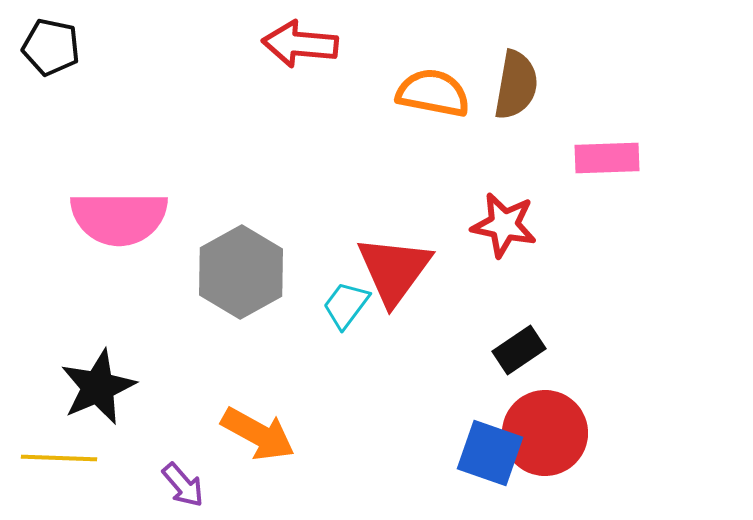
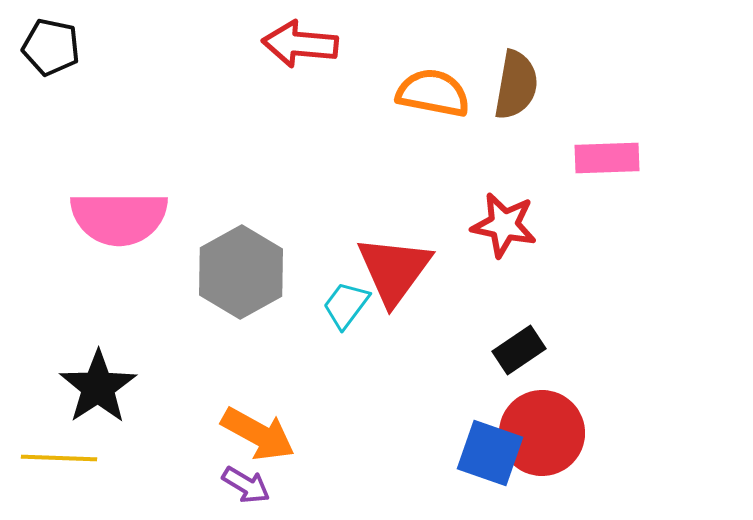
black star: rotated 10 degrees counterclockwise
red circle: moved 3 px left
purple arrow: moved 63 px right; rotated 18 degrees counterclockwise
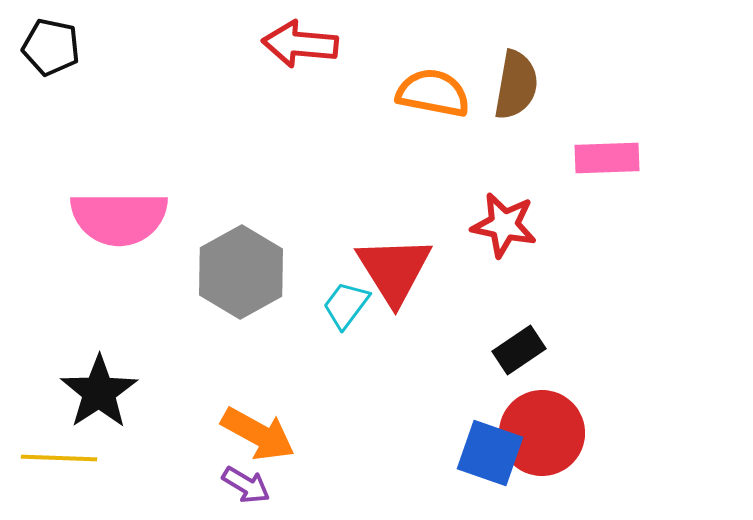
red triangle: rotated 8 degrees counterclockwise
black star: moved 1 px right, 5 px down
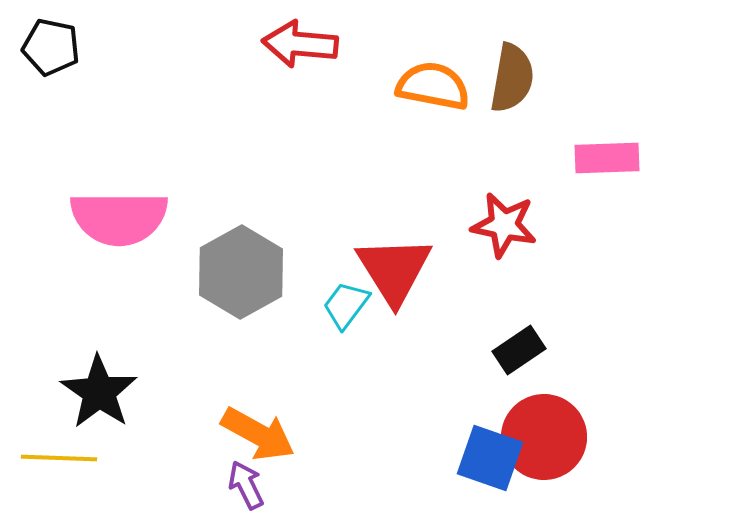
brown semicircle: moved 4 px left, 7 px up
orange semicircle: moved 7 px up
black star: rotated 4 degrees counterclockwise
red circle: moved 2 px right, 4 px down
blue square: moved 5 px down
purple arrow: rotated 147 degrees counterclockwise
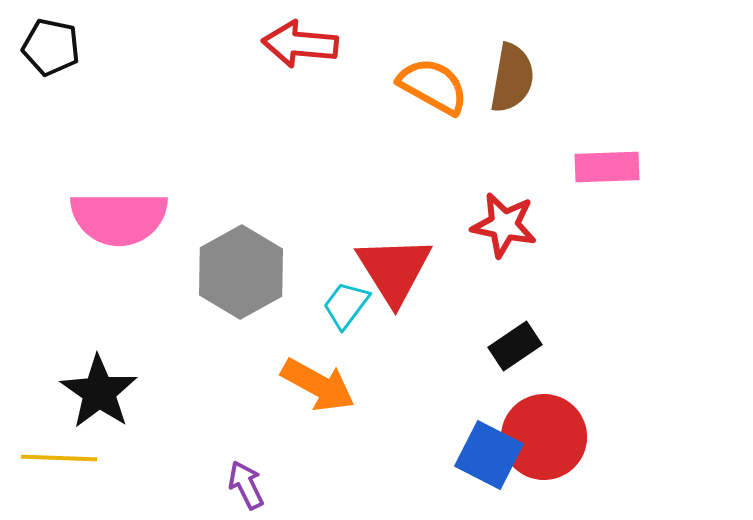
orange semicircle: rotated 18 degrees clockwise
pink rectangle: moved 9 px down
black rectangle: moved 4 px left, 4 px up
orange arrow: moved 60 px right, 49 px up
blue square: moved 1 px left, 3 px up; rotated 8 degrees clockwise
